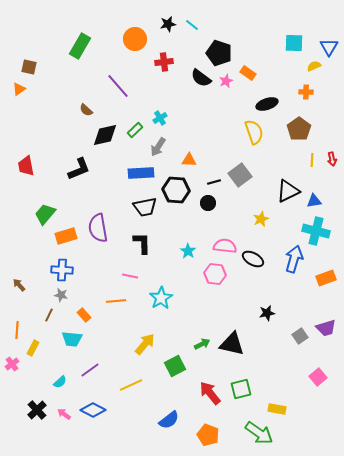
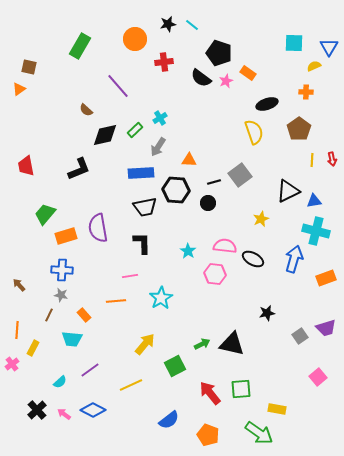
pink line at (130, 276): rotated 21 degrees counterclockwise
green square at (241, 389): rotated 10 degrees clockwise
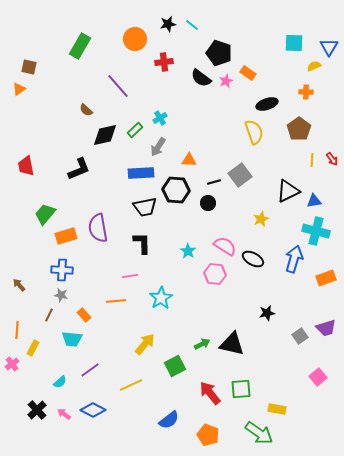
red arrow at (332, 159): rotated 24 degrees counterclockwise
pink semicircle at (225, 246): rotated 25 degrees clockwise
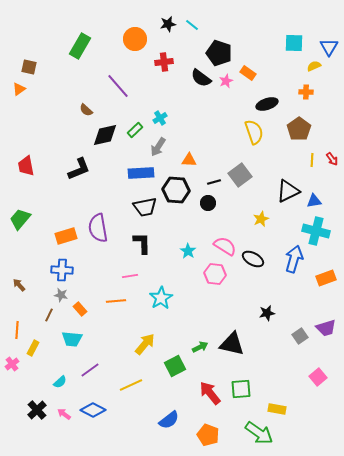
green trapezoid at (45, 214): moved 25 px left, 5 px down
orange rectangle at (84, 315): moved 4 px left, 6 px up
green arrow at (202, 344): moved 2 px left, 3 px down
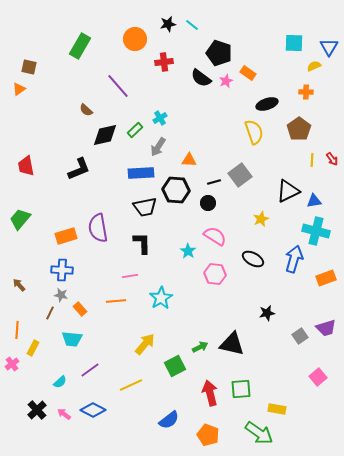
pink semicircle at (225, 246): moved 10 px left, 10 px up
brown line at (49, 315): moved 1 px right, 2 px up
red arrow at (210, 393): rotated 25 degrees clockwise
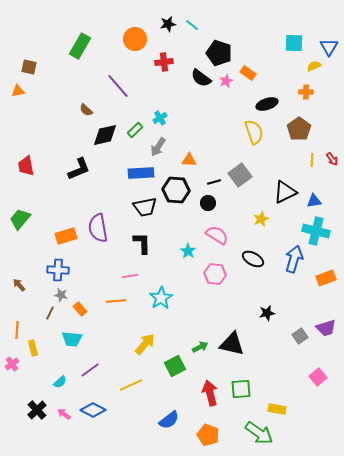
orange triangle at (19, 89): moved 1 px left, 2 px down; rotated 24 degrees clockwise
black triangle at (288, 191): moved 3 px left, 1 px down
pink semicircle at (215, 236): moved 2 px right, 1 px up
blue cross at (62, 270): moved 4 px left
yellow rectangle at (33, 348): rotated 42 degrees counterclockwise
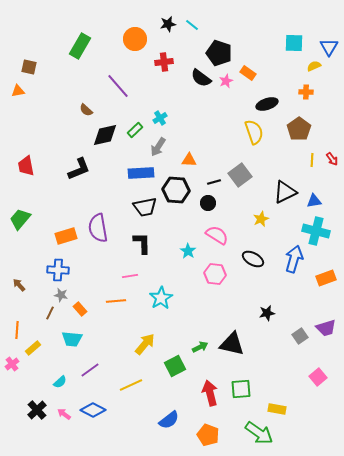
yellow rectangle at (33, 348): rotated 63 degrees clockwise
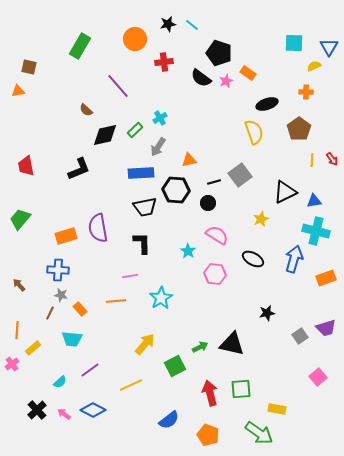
orange triangle at (189, 160): rotated 14 degrees counterclockwise
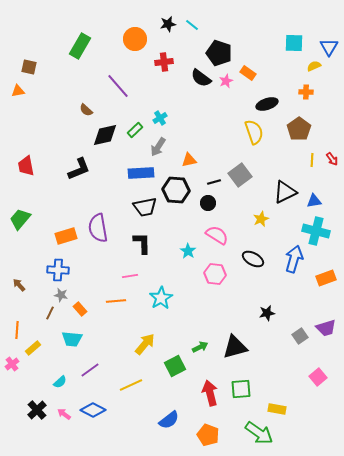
black triangle at (232, 344): moved 3 px right, 3 px down; rotated 28 degrees counterclockwise
